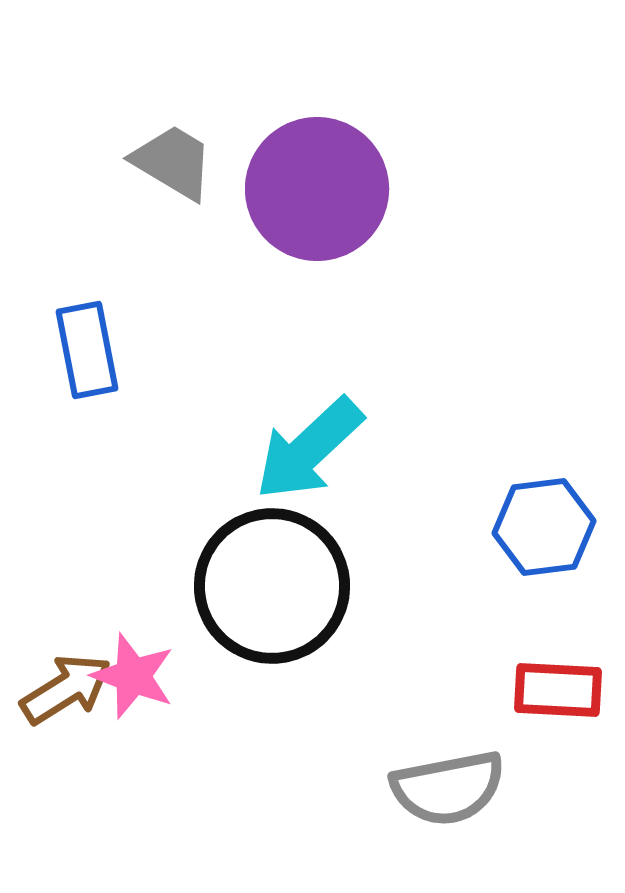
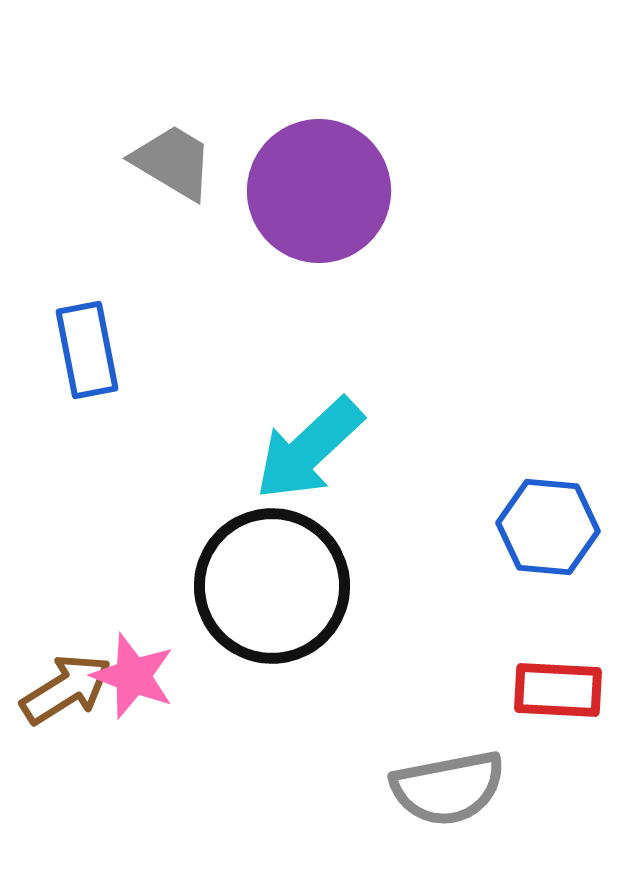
purple circle: moved 2 px right, 2 px down
blue hexagon: moved 4 px right; rotated 12 degrees clockwise
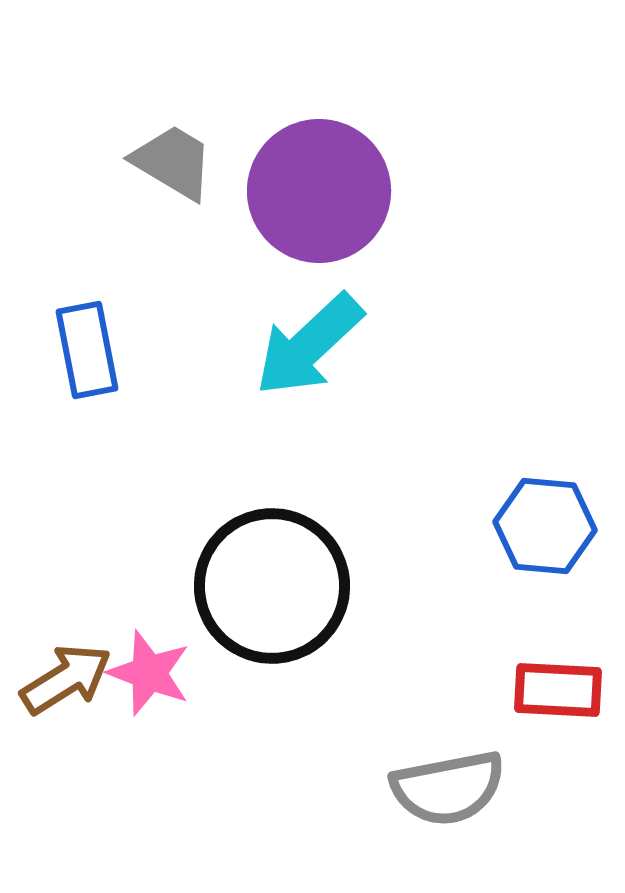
cyan arrow: moved 104 px up
blue hexagon: moved 3 px left, 1 px up
pink star: moved 16 px right, 3 px up
brown arrow: moved 10 px up
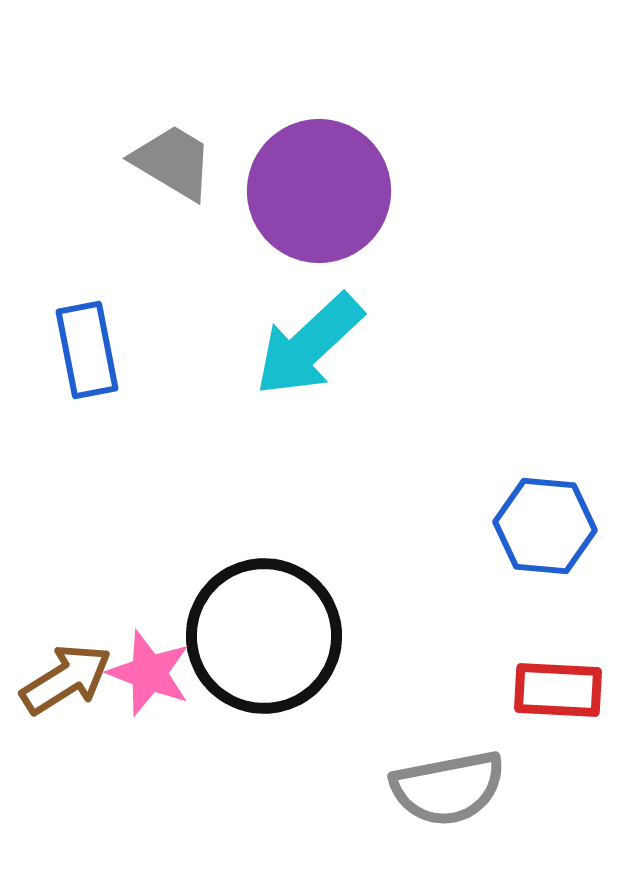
black circle: moved 8 px left, 50 px down
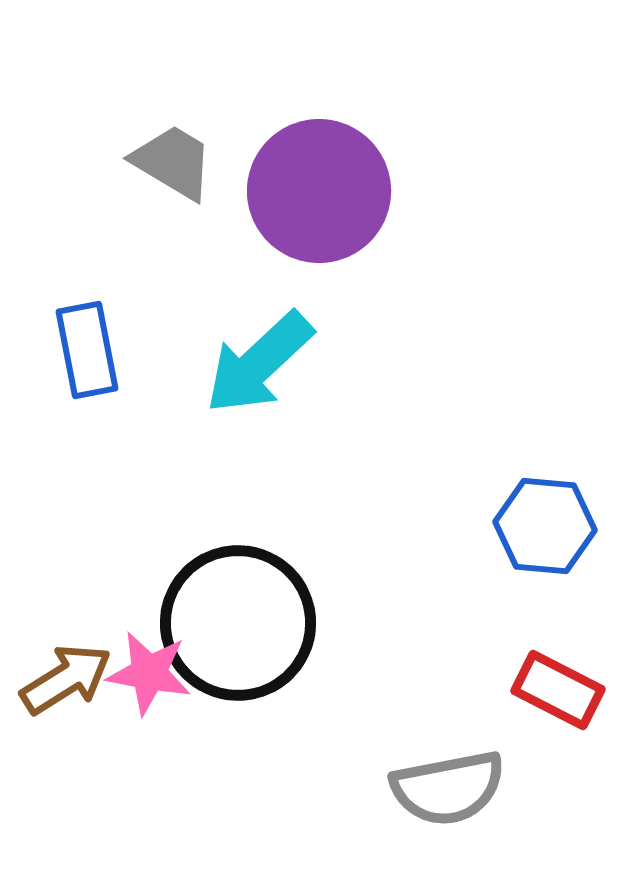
cyan arrow: moved 50 px left, 18 px down
black circle: moved 26 px left, 13 px up
pink star: rotated 10 degrees counterclockwise
red rectangle: rotated 24 degrees clockwise
